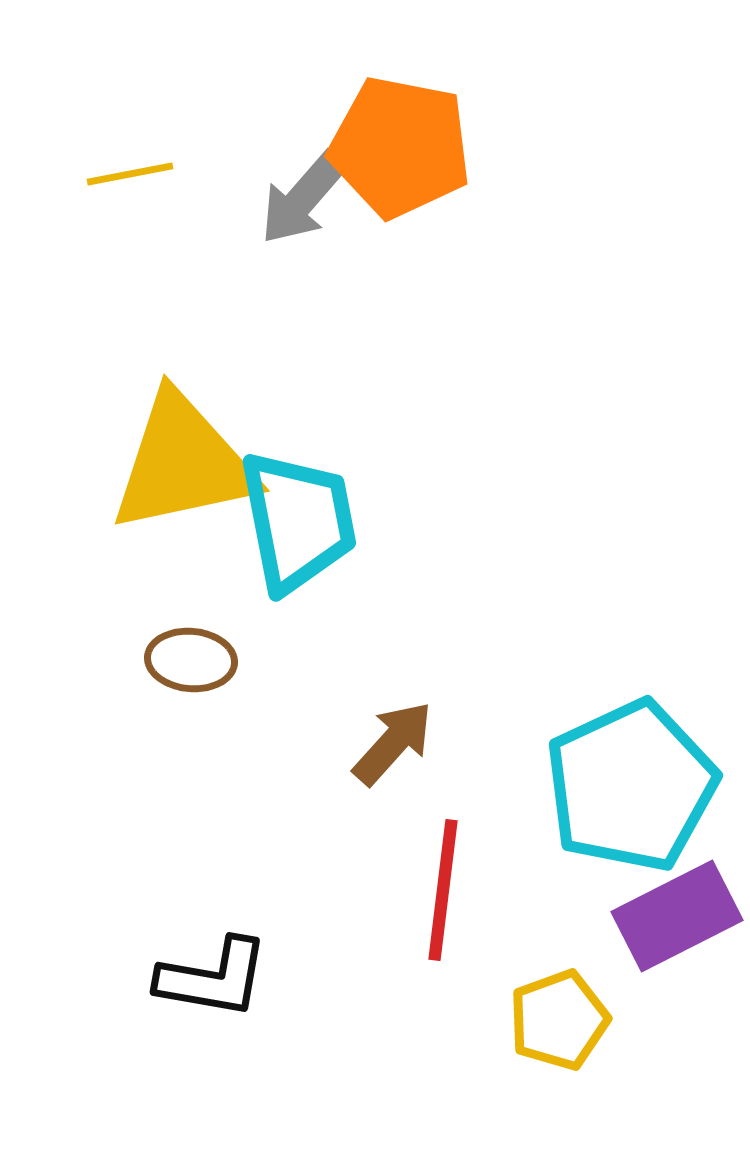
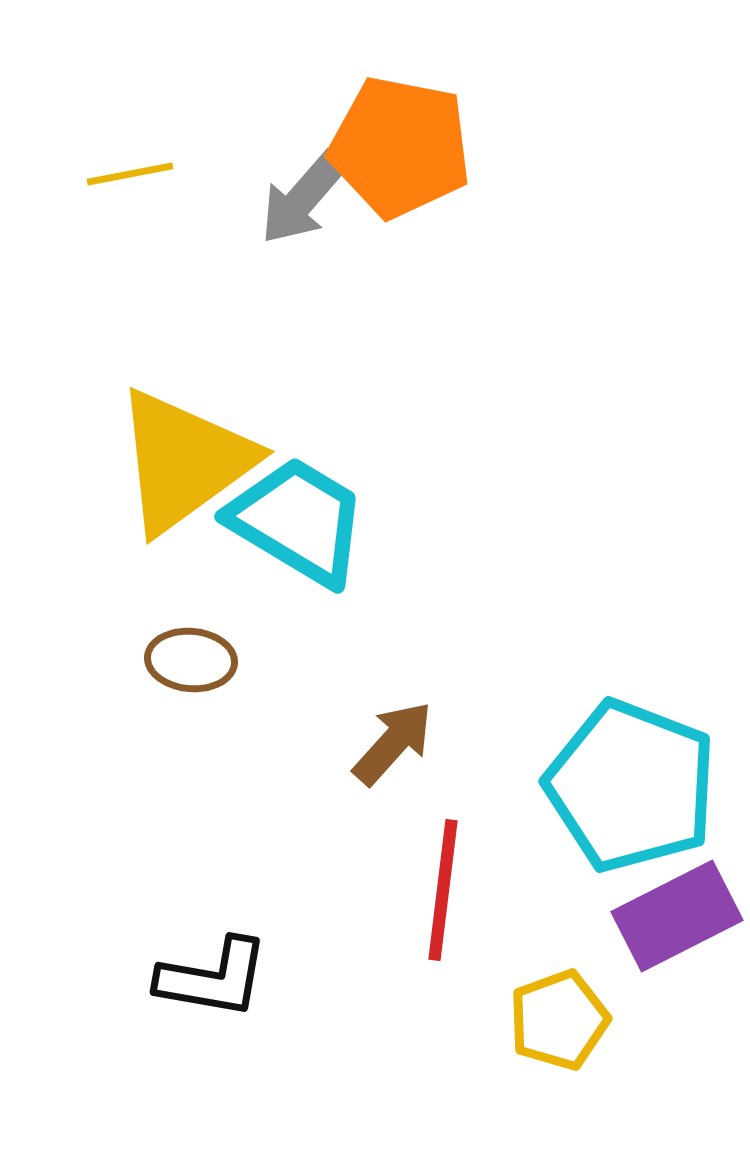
yellow triangle: moved 1 px right, 2 px up; rotated 24 degrees counterclockwise
cyan trapezoid: rotated 48 degrees counterclockwise
cyan pentagon: rotated 26 degrees counterclockwise
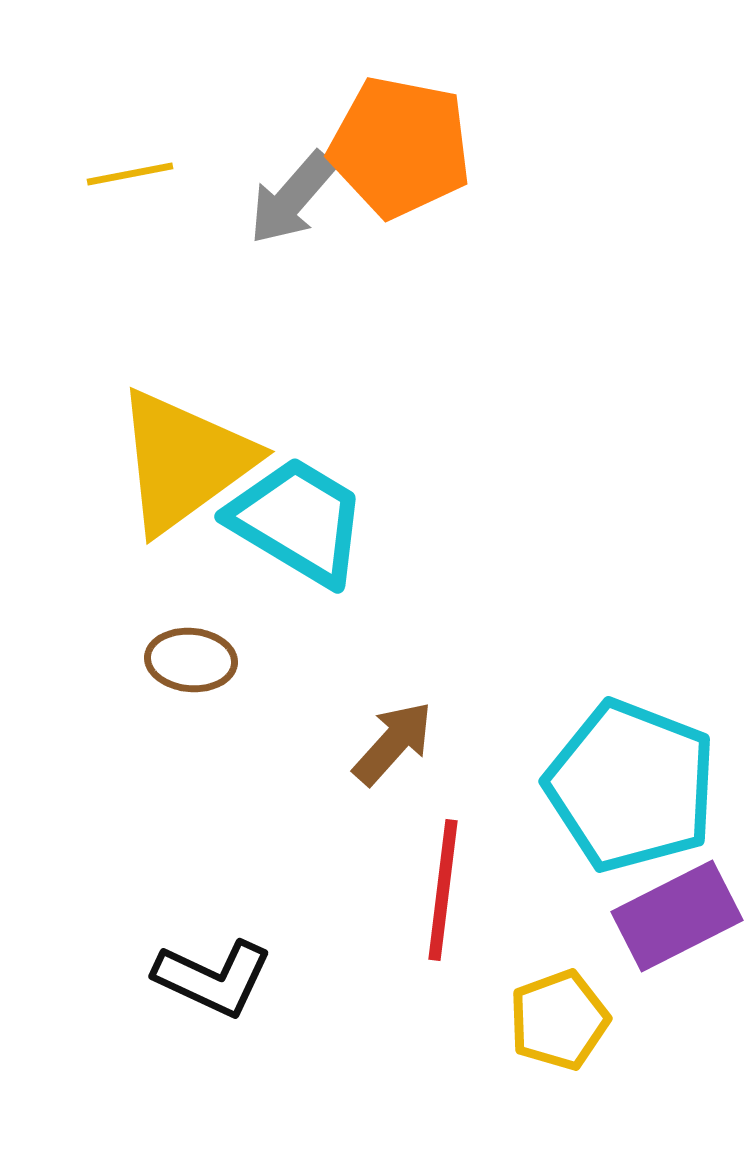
gray arrow: moved 11 px left
black L-shape: rotated 15 degrees clockwise
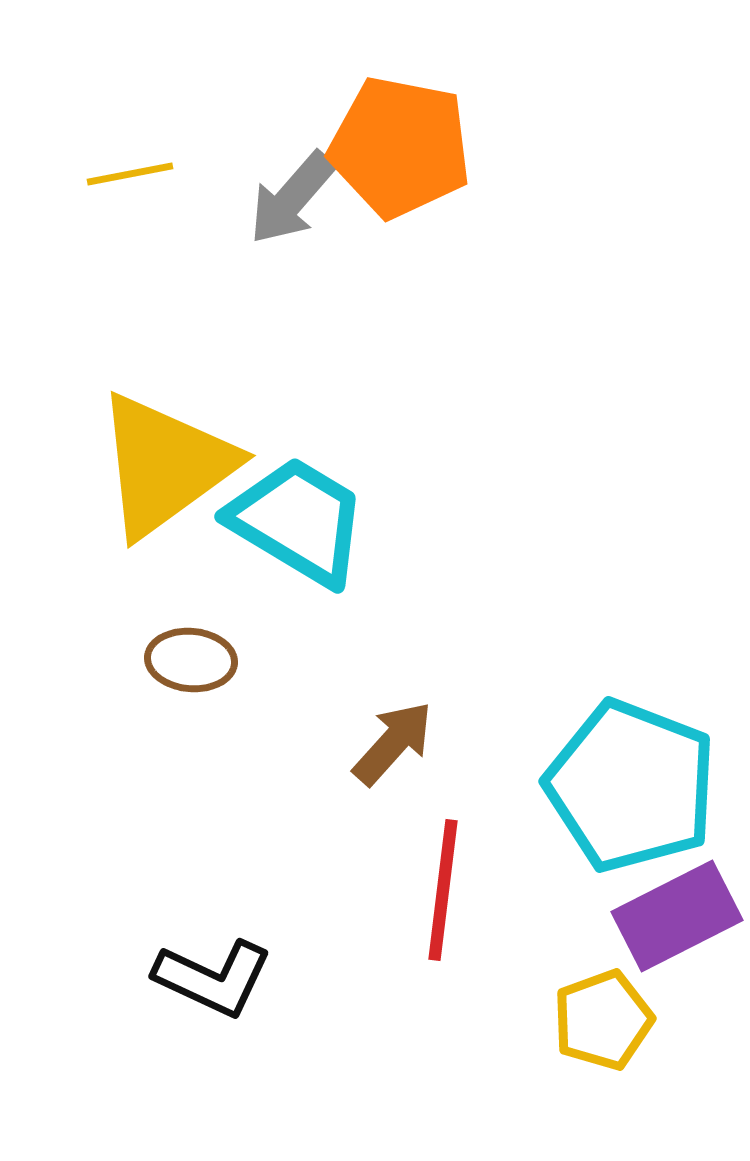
yellow triangle: moved 19 px left, 4 px down
yellow pentagon: moved 44 px right
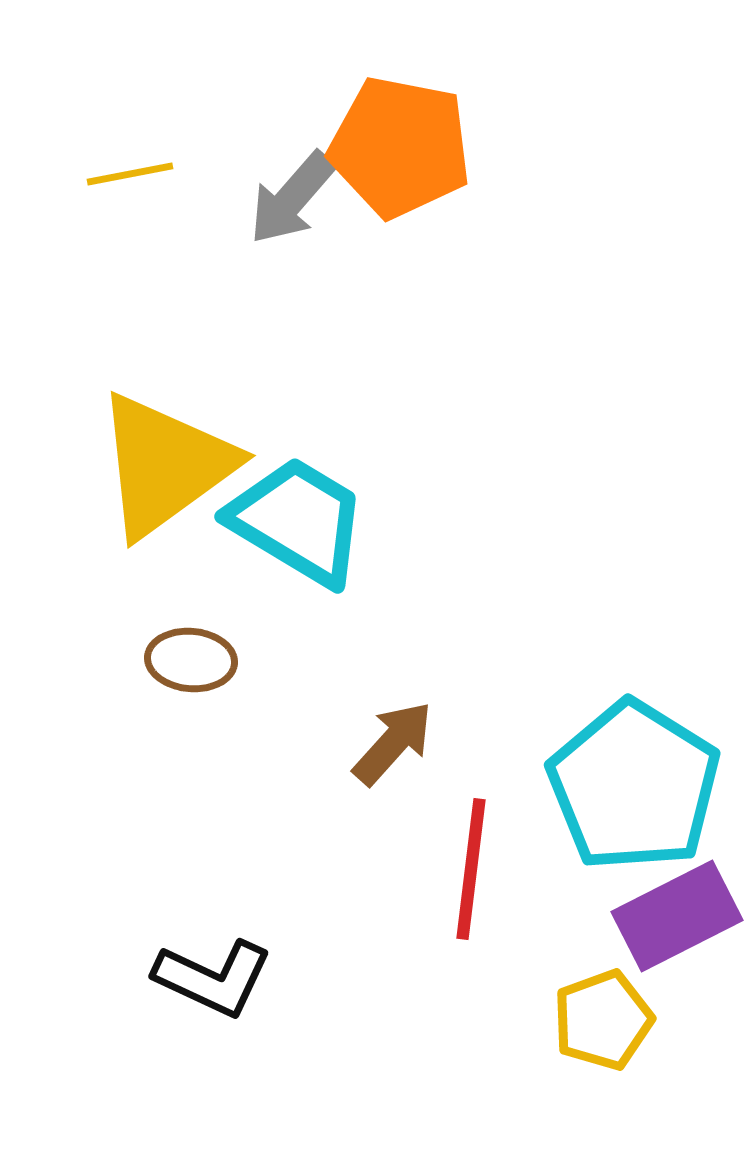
cyan pentagon: moved 3 px right; rotated 11 degrees clockwise
red line: moved 28 px right, 21 px up
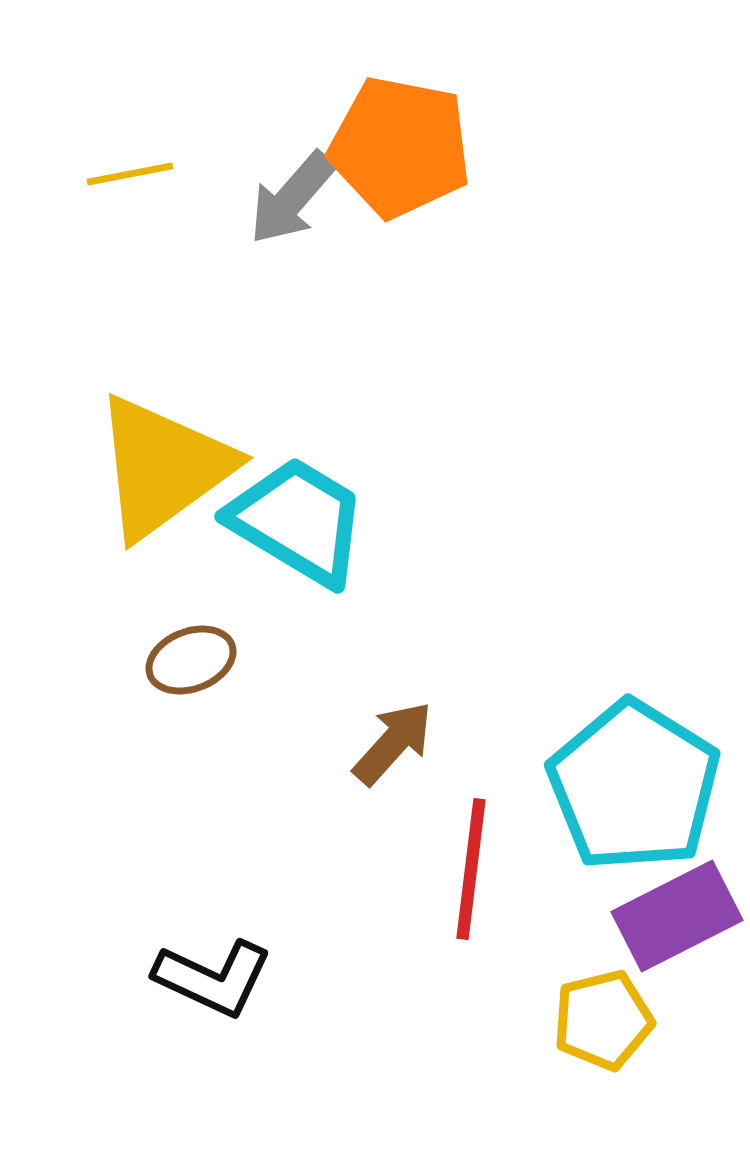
yellow triangle: moved 2 px left, 2 px down
brown ellipse: rotated 26 degrees counterclockwise
yellow pentagon: rotated 6 degrees clockwise
